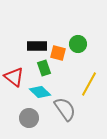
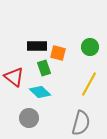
green circle: moved 12 px right, 3 px down
gray semicircle: moved 16 px right, 14 px down; rotated 50 degrees clockwise
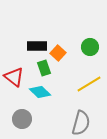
orange square: rotated 28 degrees clockwise
yellow line: rotated 30 degrees clockwise
gray circle: moved 7 px left, 1 px down
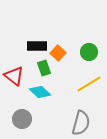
green circle: moved 1 px left, 5 px down
red triangle: moved 1 px up
